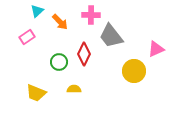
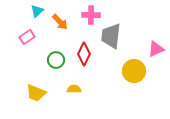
gray trapezoid: rotated 44 degrees clockwise
green circle: moved 3 px left, 2 px up
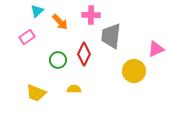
green circle: moved 2 px right
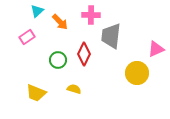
yellow circle: moved 3 px right, 2 px down
yellow semicircle: rotated 16 degrees clockwise
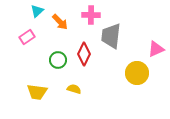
yellow trapezoid: moved 1 px right, 1 px up; rotated 15 degrees counterclockwise
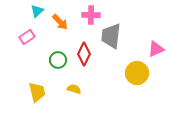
yellow trapezoid: rotated 110 degrees counterclockwise
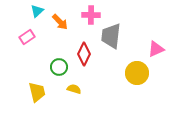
green circle: moved 1 px right, 7 px down
